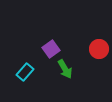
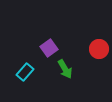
purple square: moved 2 px left, 1 px up
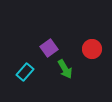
red circle: moved 7 px left
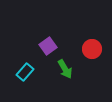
purple square: moved 1 px left, 2 px up
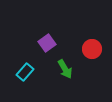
purple square: moved 1 px left, 3 px up
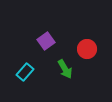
purple square: moved 1 px left, 2 px up
red circle: moved 5 px left
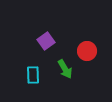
red circle: moved 2 px down
cyan rectangle: moved 8 px right, 3 px down; rotated 42 degrees counterclockwise
